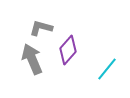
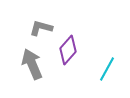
gray arrow: moved 5 px down
cyan line: rotated 10 degrees counterclockwise
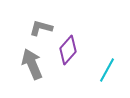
cyan line: moved 1 px down
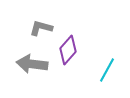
gray arrow: rotated 60 degrees counterclockwise
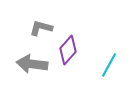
cyan line: moved 2 px right, 5 px up
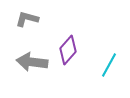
gray L-shape: moved 14 px left, 9 px up
gray arrow: moved 2 px up
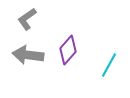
gray L-shape: rotated 50 degrees counterclockwise
gray arrow: moved 4 px left, 7 px up
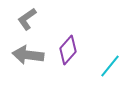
cyan line: moved 1 px right, 1 px down; rotated 10 degrees clockwise
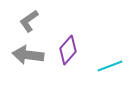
gray L-shape: moved 2 px right, 2 px down
cyan line: rotated 30 degrees clockwise
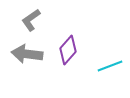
gray L-shape: moved 2 px right, 1 px up
gray arrow: moved 1 px left, 1 px up
